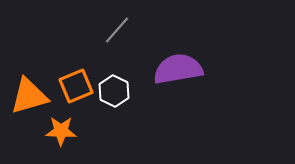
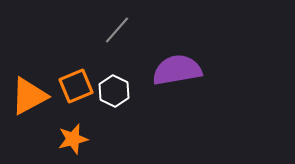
purple semicircle: moved 1 px left, 1 px down
orange triangle: rotated 12 degrees counterclockwise
orange star: moved 12 px right, 8 px down; rotated 16 degrees counterclockwise
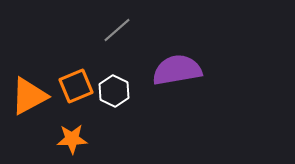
gray line: rotated 8 degrees clockwise
orange star: moved 1 px left; rotated 12 degrees clockwise
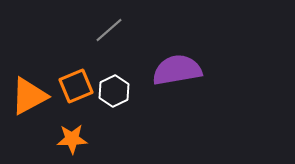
gray line: moved 8 px left
white hexagon: rotated 8 degrees clockwise
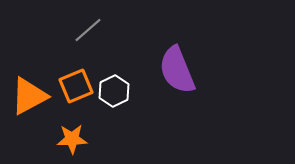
gray line: moved 21 px left
purple semicircle: rotated 102 degrees counterclockwise
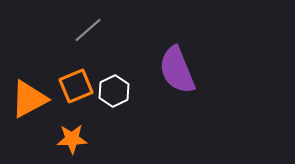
orange triangle: moved 3 px down
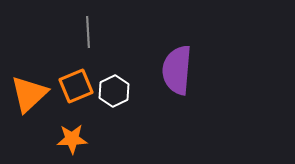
gray line: moved 2 px down; rotated 52 degrees counterclockwise
purple semicircle: rotated 27 degrees clockwise
orange triangle: moved 5 px up; rotated 15 degrees counterclockwise
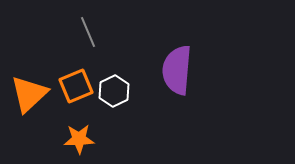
gray line: rotated 20 degrees counterclockwise
orange star: moved 7 px right
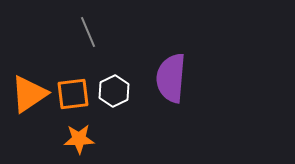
purple semicircle: moved 6 px left, 8 px down
orange square: moved 3 px left, 8 px down; rotated 16 degrees clockwise
orange triangle: rotated 9 degrees clockwise
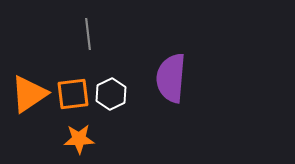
gray line: moved 2 px down; rotated 16 degrees clockwise
white hexagon: moved 3 px left, 3 px down
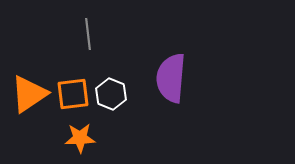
white hexagon: rotated 12 degrees counterclockwise
orange star: moved 1 px right, 1 px up
